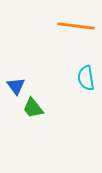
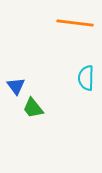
orange line: moved 1 px left, 3 px up
cyan semicircle: rotated 10 degrees clockwise
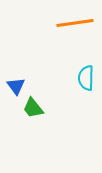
orange line: rotated 15 degrees counterclockwise
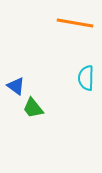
orange line: rotated 18 degrees clockwise
blue triangle: rotated 18 degrees counterclockwise
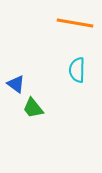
cyan semicircle: moved 9 px left, 8 px up
blue triangle: moved 2 px up
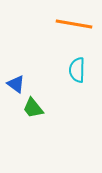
orange line: moved 1 px left, 1 px down
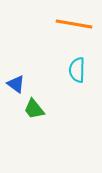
green trapezoid: moved 1 px right, 1 px down
